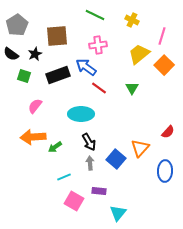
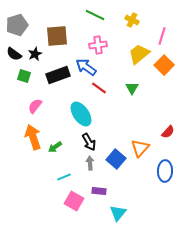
gray pentagon: rotated 15 degrees clockwise
black semicircle: moved 3 px right
cyan ellipse: rotated 55 degrees clockwise
orange arrow: rotated 75 degrees clockwise
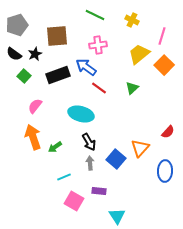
green square: rotated 24 degrees clockwise
green triangle: rotated 16 degrees clockwise
cyan ellipse: rotated 40 degrees counterclockwise
cyan triangle: moved 1 px left, 3 px down; rotated 12 degrees counterclockwise
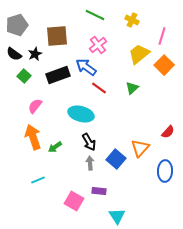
pink cross: rotated 30 degrees counterclockwise
cyan line: moved 26 px left, 3 px down
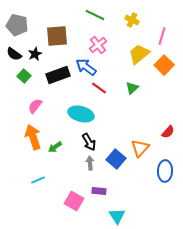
gray pentagon: rotated 30 degrees clockwise
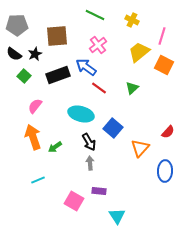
gray pentagon: rotated 15 degrees counterclockwise
yellow trapezoid: moved 2 px up
orange square: rotated 18 degrees counterclockwise
blue square: moved 3 px left, 31 px up
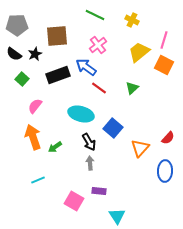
pink line: moved 2 px right, 4 px down
green square: moved 2 px left, 3 px down
red semicircle: moved 6 px down
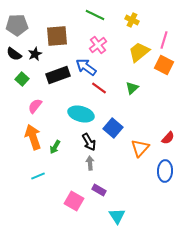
green arrow: rotated 24 degrees counterclockwise
cyan line: moved 4 px up
purple rectangle: moved 1 px up; rotated 24 degrees clockwise
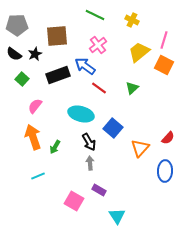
blue arrow: moved 1 px left, 1 px up
